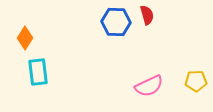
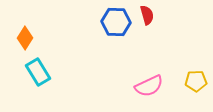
cyan rectangle: rotated 24 degrees counterclockwise
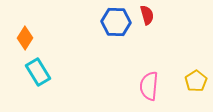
yellow pentagon: rotated 30 degrees counterclockwise
pink semicircle: rotated 120 degrees clockwise
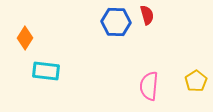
cyan rectangle: moved 8 px right, 1 px up; rotated 52 degrees counterclockwise
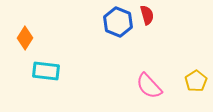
blue hexagon: moved 2 px right; rotated 20 degrees clockwise
pink semicircle: rotated 48 degrees counterclockwise
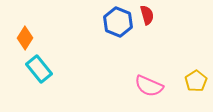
cyan rectangle: moved 7 px left, 2 px up; rotated 44 degrees clockwise
pink semicircle: rotated 24 degrees counterclockwise
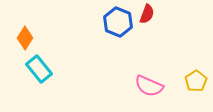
red semicircle: moved 1 px up; rotated 36 degrees clockwise
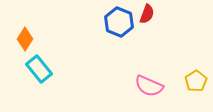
blue hexagon: moved 1 px right
orange diamond: moved 1 px down
